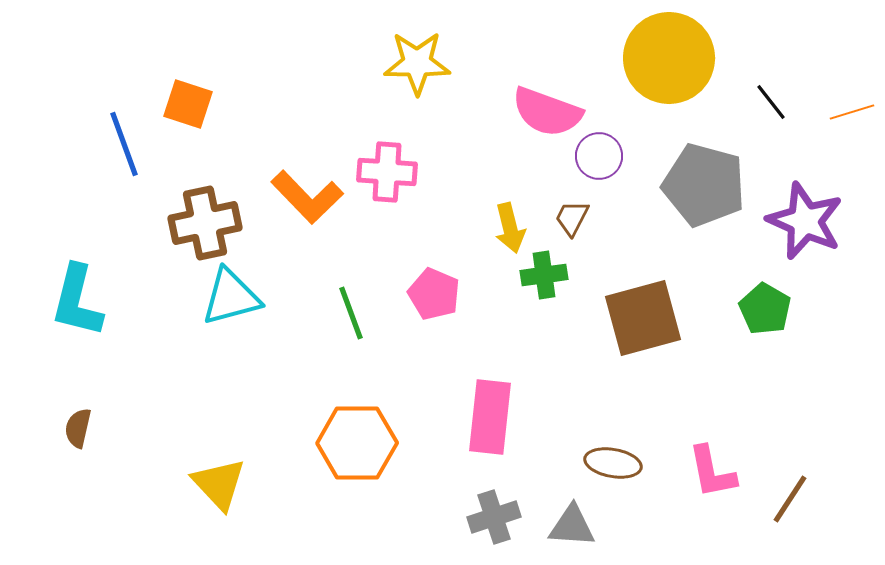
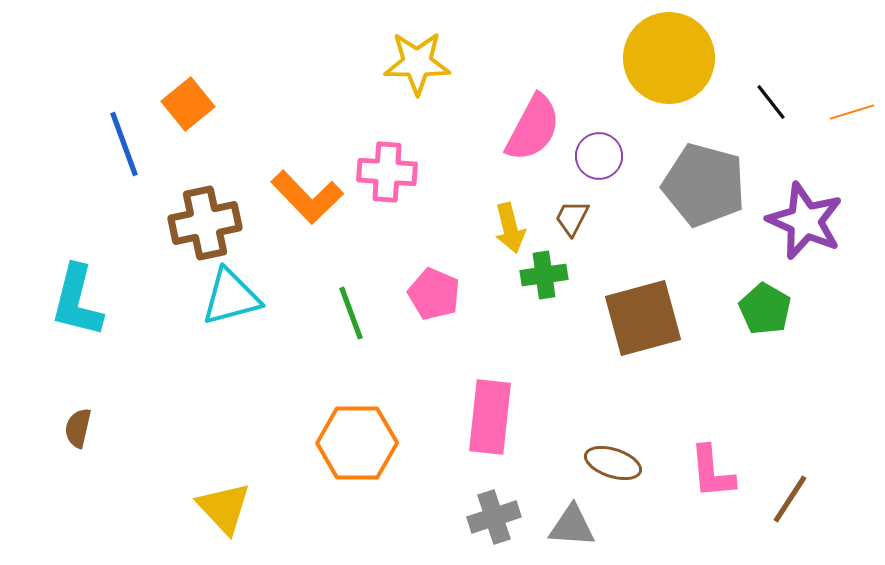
orange square: rotated 33 degrees clockwise
pink semicircle: moved 14 px left, 16 px down; rotated 82 degrees counterclockwise
brown ellipse: rotated 8 degrees clockwise
pink L-shape: rotated 6 degrees clockwise
yellow triangle: moved 5 px right, 24 px down
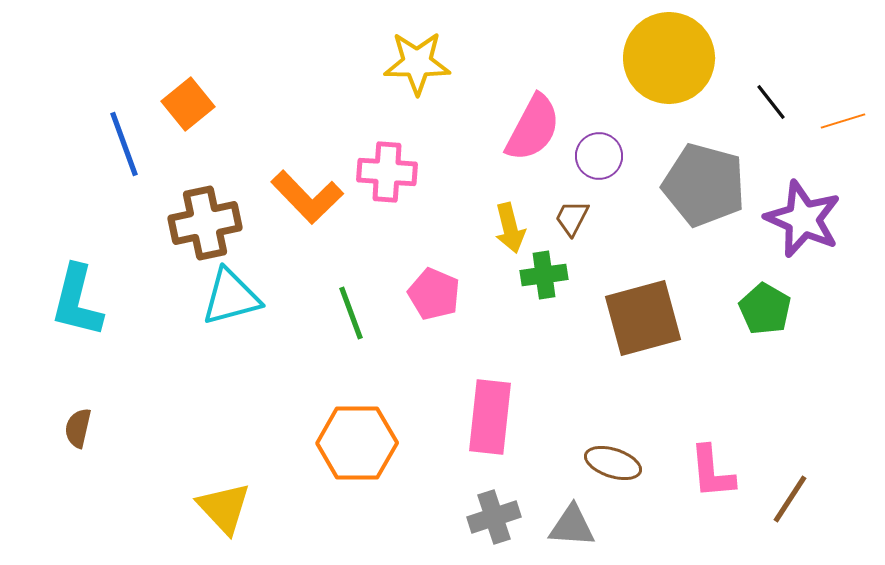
orange line: moved 9 px left, 9 px down
purple star: moved 2 px left, 2 px up
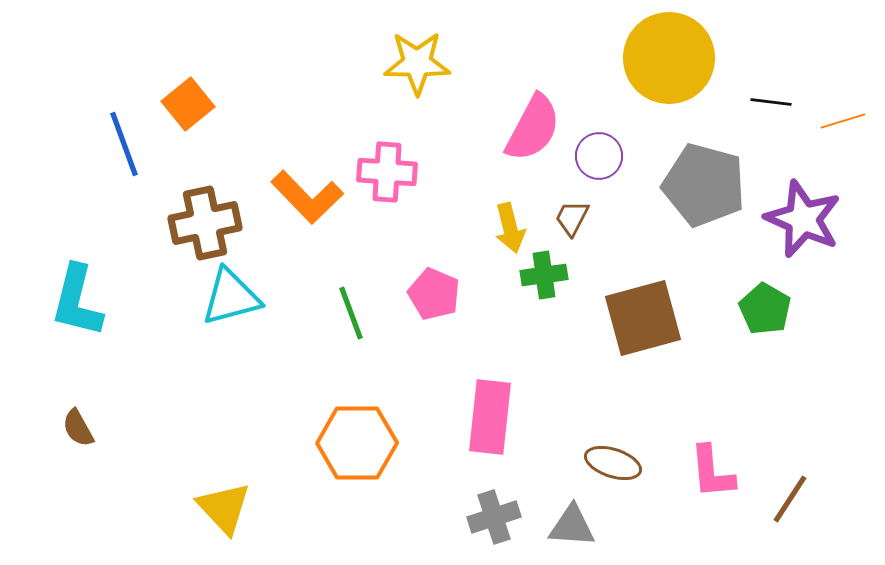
black line: rotated 45 degrees counterclockwise
brown semicircle: rotated 42 degrees counterclockwise
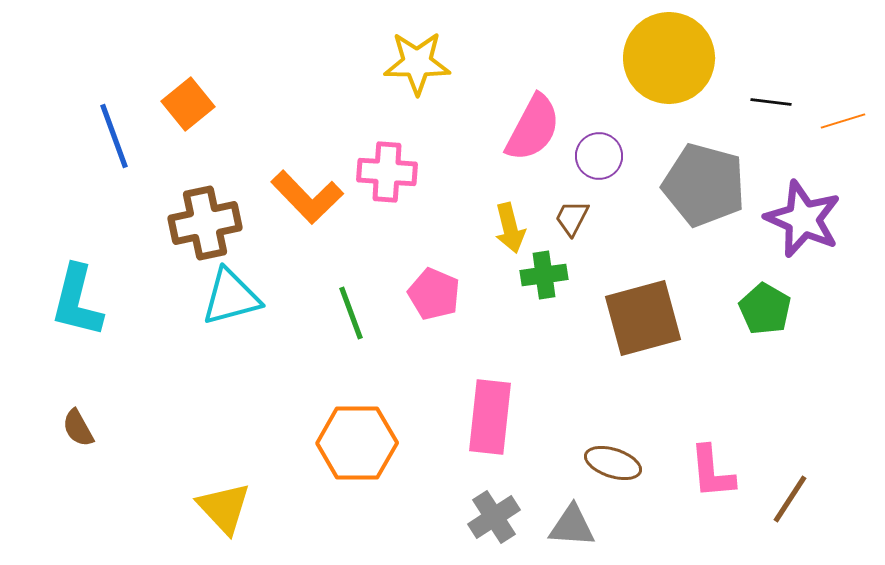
blue line: moved 10 px left, 8 px up
gray cross: rotated 15 degrees counterclockwise
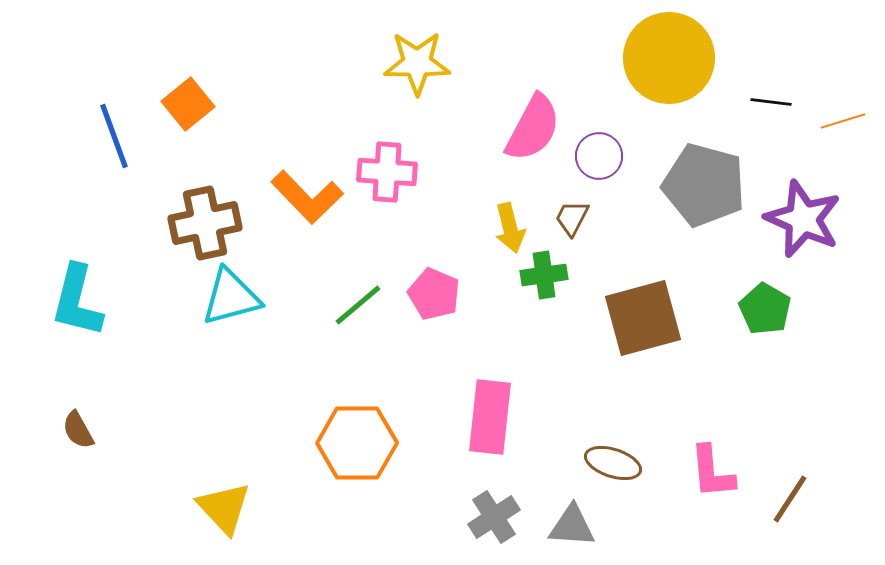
green line: moved 7 px right, 8 px up; rotated 70 degrees clockwise
brown semicircle: moved 2 px down
